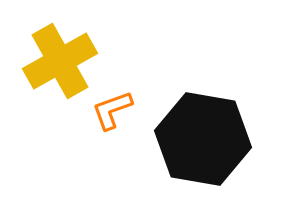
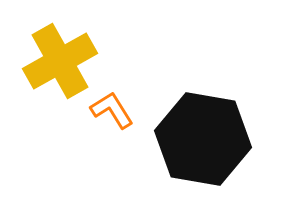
orange L-shape: rotated 78 degrees clockwise
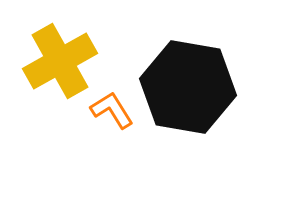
black hexagon: moved 15 px left, 52 px up
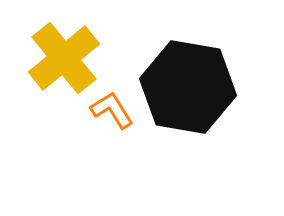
yellow cross: moved 4 px right, 3 px up; rotated 10 degrees counterclockwise
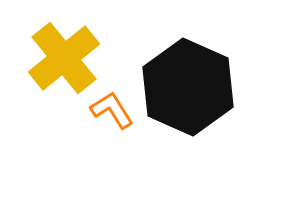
black hexagon: rotated 14 degrees clockwise
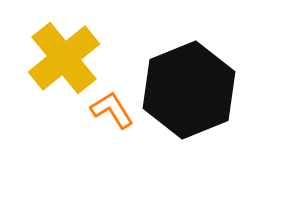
black hexagon: moved 1 px right, 3 px down; rotated 14 degrees clockwise
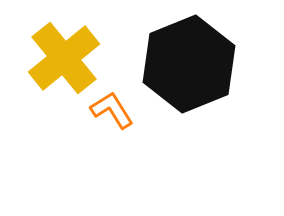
black hexagon: moved 26 px up
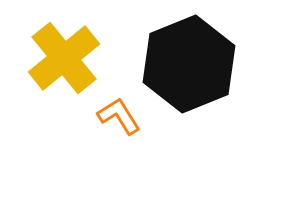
orange L-shape: moved 7 px right, 6 px down
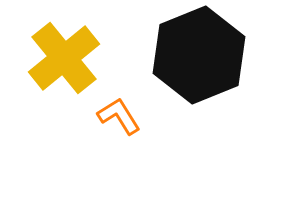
black hexagon: moved 10 px right, 9 px up
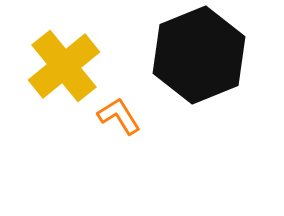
yellow cross: moved 8 px down
